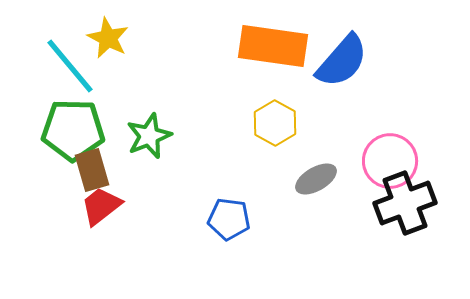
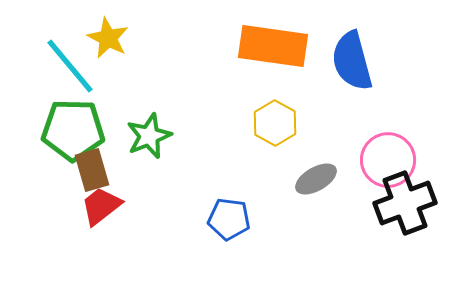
blue semicircle: moved 10 px right; rotated 124 degrees clockwise
pink circle: moved 2 px left, 1 px up
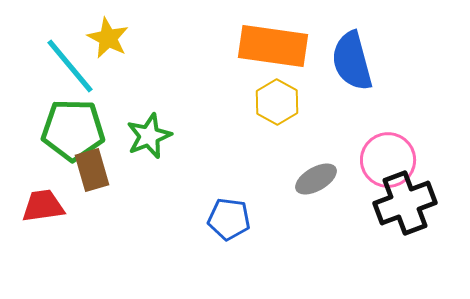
yellow hexagon: moved 2 px right, 21 px up
red trapezoid: moved 58 px left; rotated 30 degrees clockwise
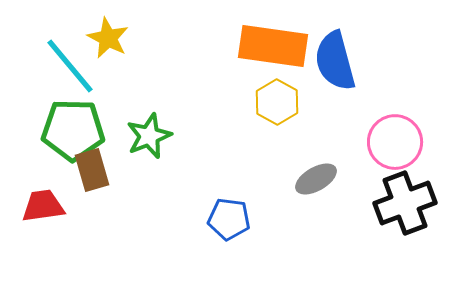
blue semicircle: moved 17 px left
pink circle: moved 7 px right, 18 px up
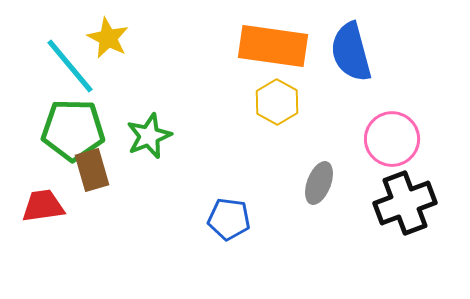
blue semicircle: moved 16 px right, 9 px up
pink circle: moved 3 px left, 3 px up
gray ellipse: moved 3 px right, 4 px down; rotated 39 degrees counterclockwise
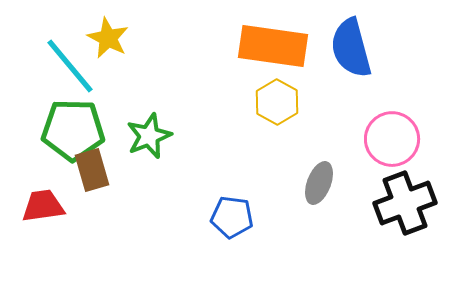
blue semicircle: moved 4 px up
blue pentagon: moved 3 px right, 2 px up
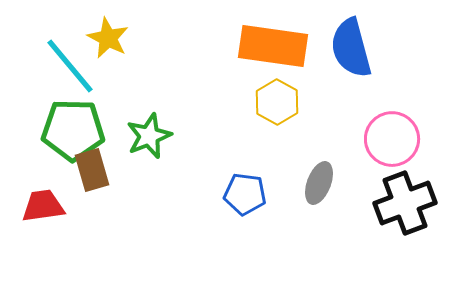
blue pentagon: moved 13 px right, 23 px up
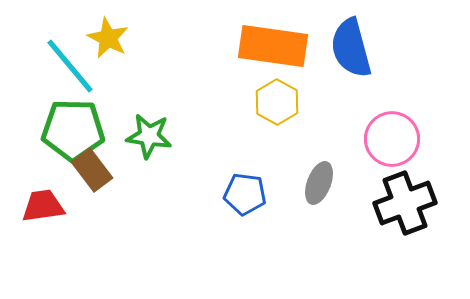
green star: rotated 30 degrees clockwise
brown rectangle: rotated 21 degrees counterclockwise
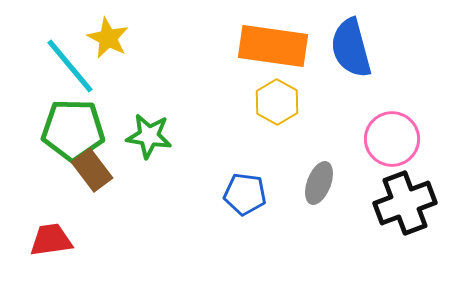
red trapezoid: moved 8 px right, 34 px down
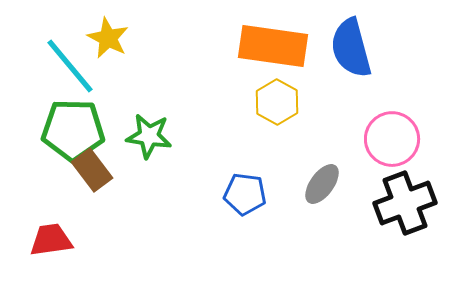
gray ellipse: moved 3 px right, 1 px down; rotated 15 degrees clockwise
